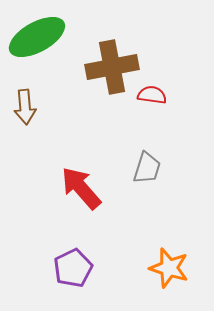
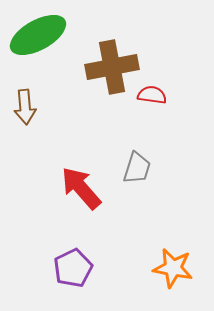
green ellipse: moved 1 px right, 2 px up
gray trapezoid: moved 10 px left
orange star: moved 4 px right; rotated 6 degrees counterclockwise
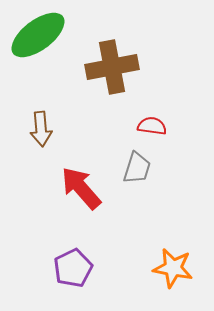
green ellipse: rotated 8 degrees counterclockwise
red semicircle: moved 31 px down
brown arrow: moved 16 px right, 22 px down
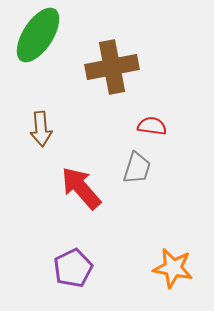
green ellipse: rotated 20 degrees counterclockwise
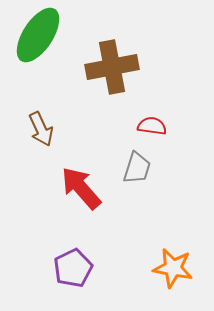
brown arrow: rotated 20 degrees counterclockwise
